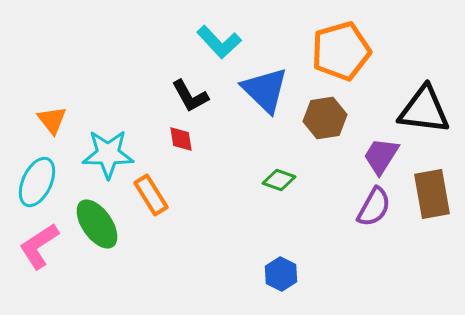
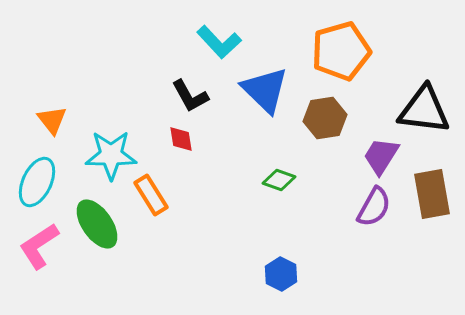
cyan star: moved 3 px right, 1 px down
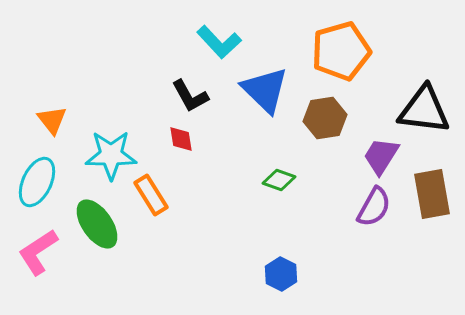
pink L-shape: moved 1 px left, 6 px down
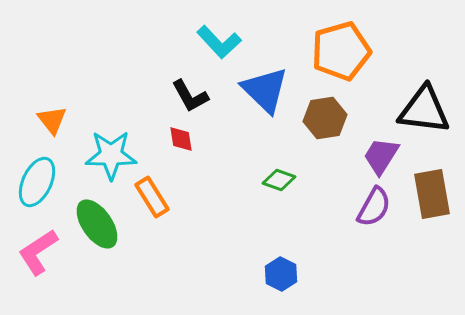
orange rectangle: moved 1 px right, 2 px down
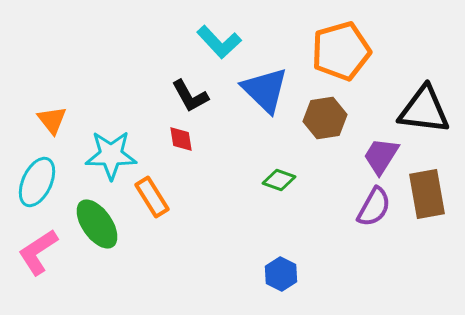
brown rectangle: moved 5 px left
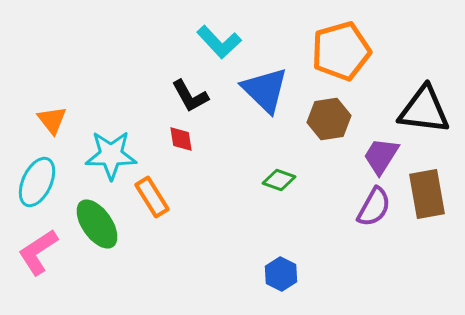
brown hexagon: moved 4 px right, 1 px down
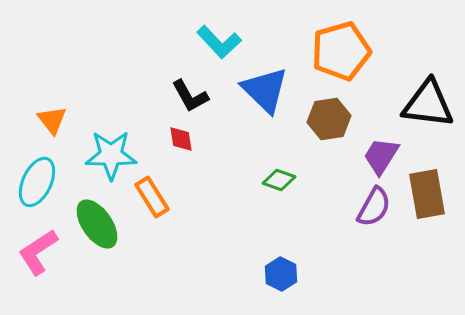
black triangle: moved 4 px right, 6 px up
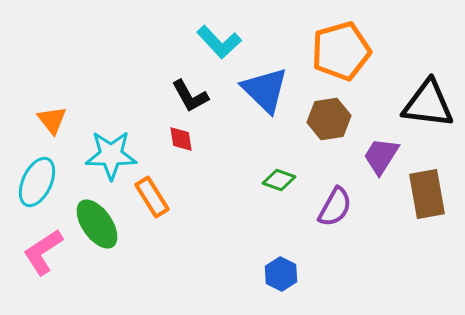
purple semicircle: moved 39 px left
pink L-shape: moved 5 px right
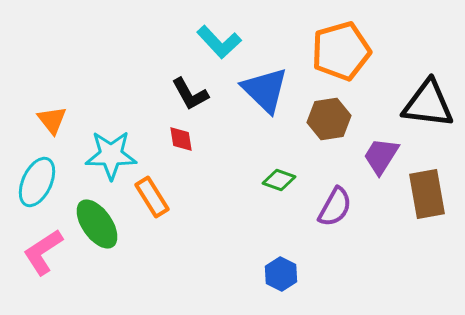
black L-shape: moved 2 px up
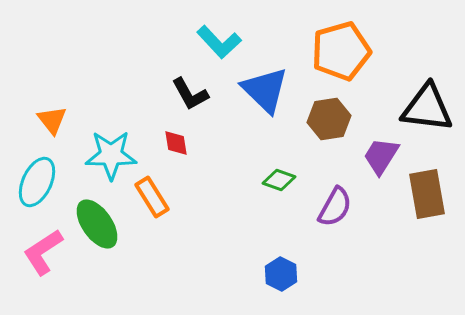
black triangle: moved 1 px left, 4 px down
red diamond: moved 5 px left, 4 px down
